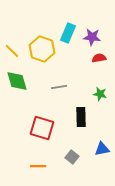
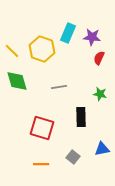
red semicircle: rotated 56 degrees counterclockwise
gray square: moved 1 px right
orange line: moved 3 px right, 2 px up
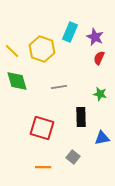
cyan rectangle: moved 2 px right, 1 px up
purple star: moved 3 px right; rotated 18 degrees clockwise
blue triangle: moved 11 px up
orange line: moved 2 px right, 3 px down
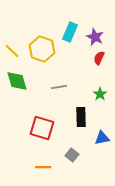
green star: rotated 24 degrees clockwise
gray square: moved 1 px left, 2 px up
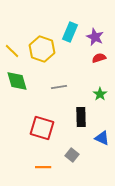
red semicircle: rotated 48 degrees clockwise
blue triangle: rotated 35 degrees clockwise
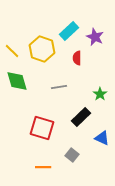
cyan rectangle: moved 1 px left, 1 px up; rotated 24 degrees clockwise
red semicircle: moved 22 px left; rotated 72 degrees counterclockwise
black rectangle: rotated 48 degrees clockwise
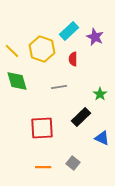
red semicircle: moved 4 px left, 1 px down
red square: rotated 20 degrees counterclockwise
gray square: moved 1 px right, 8 px down
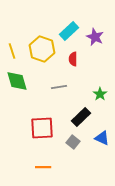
yellow line: rotated 28 degrees clockwise
gray square: moved 21 px up
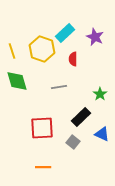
cyan rectangle: moved 4 px left, 2 px down
blue triangle: moved 4 px up
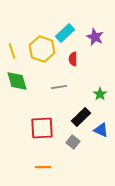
blue triangle: moved 1 px left, 4 px up
